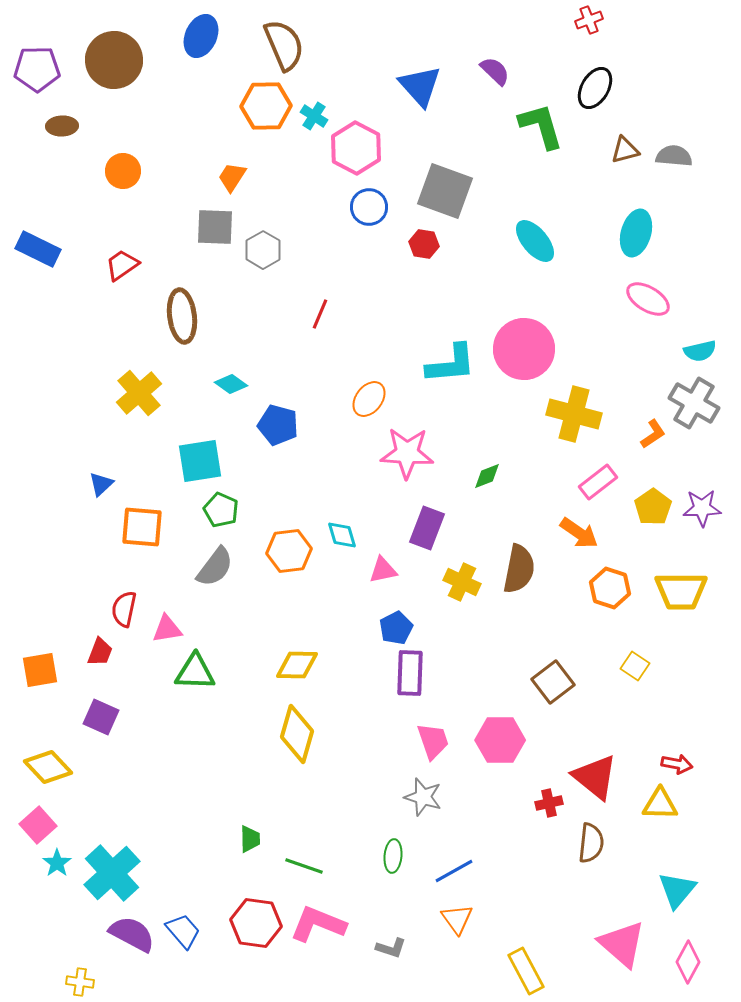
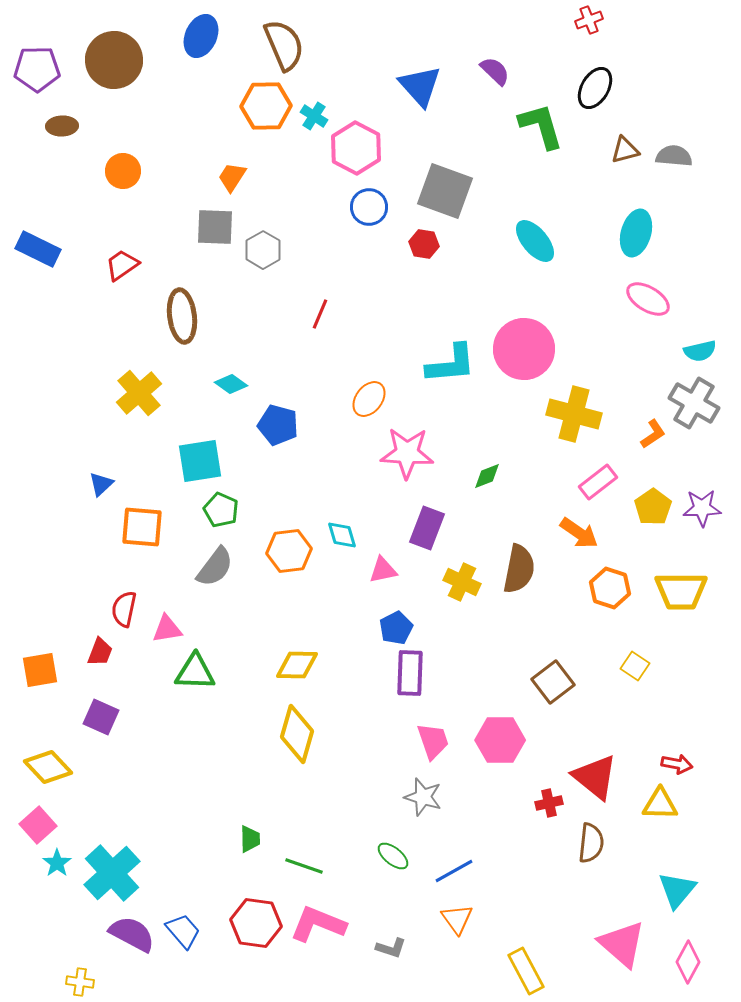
green ellipse at (393, 856): rotated 56 degrees counterclockwise
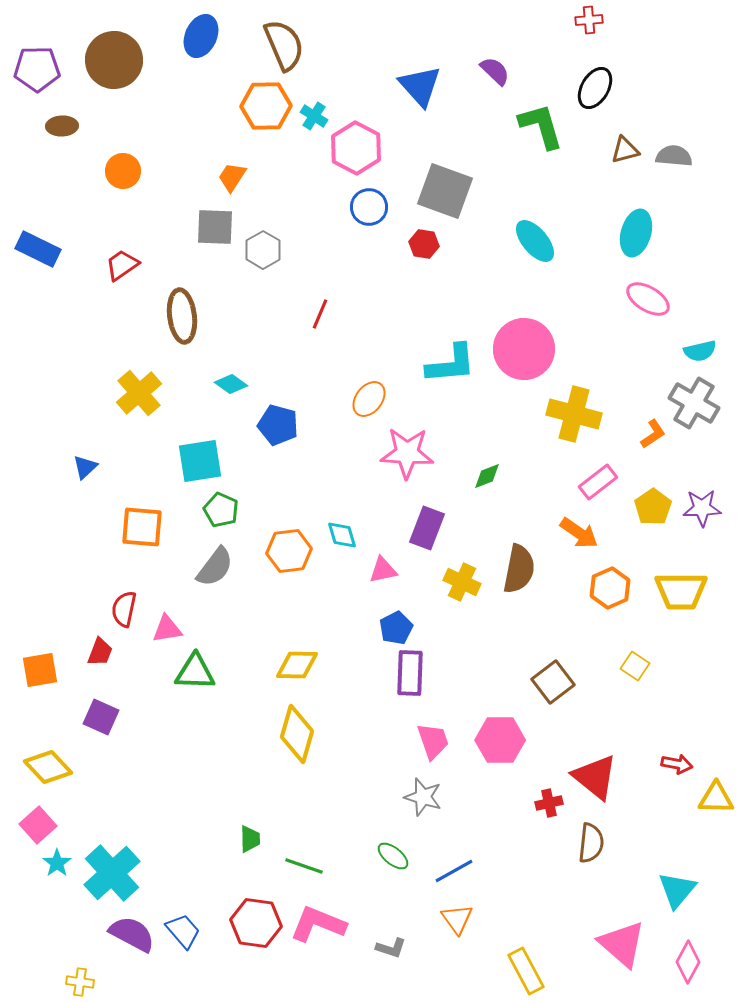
red cross at (589, 20): rotated 16 degrees clockwise
blue triangle at (101, 484): moved 16 px left, 17 px up
orange hexagon at (610, 588): rotated 18 degrees clockwise
yellow triangle at (660, 804): moved 56 px right, 6 px up
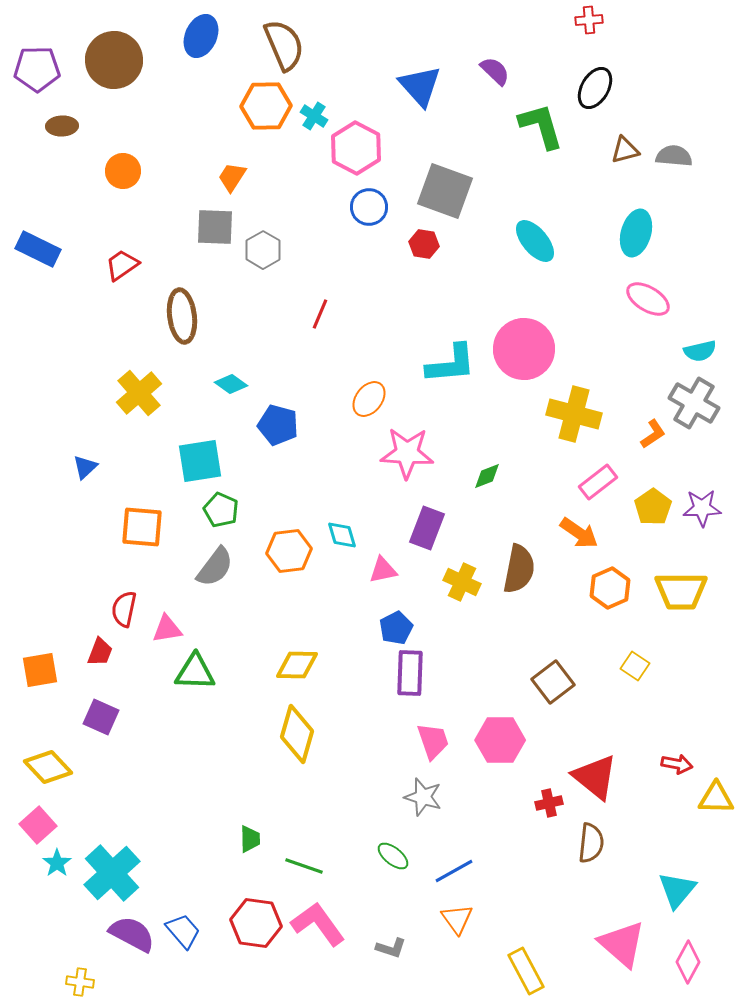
pink L-shape at (318, 924): rotated 32 degrees clockwise
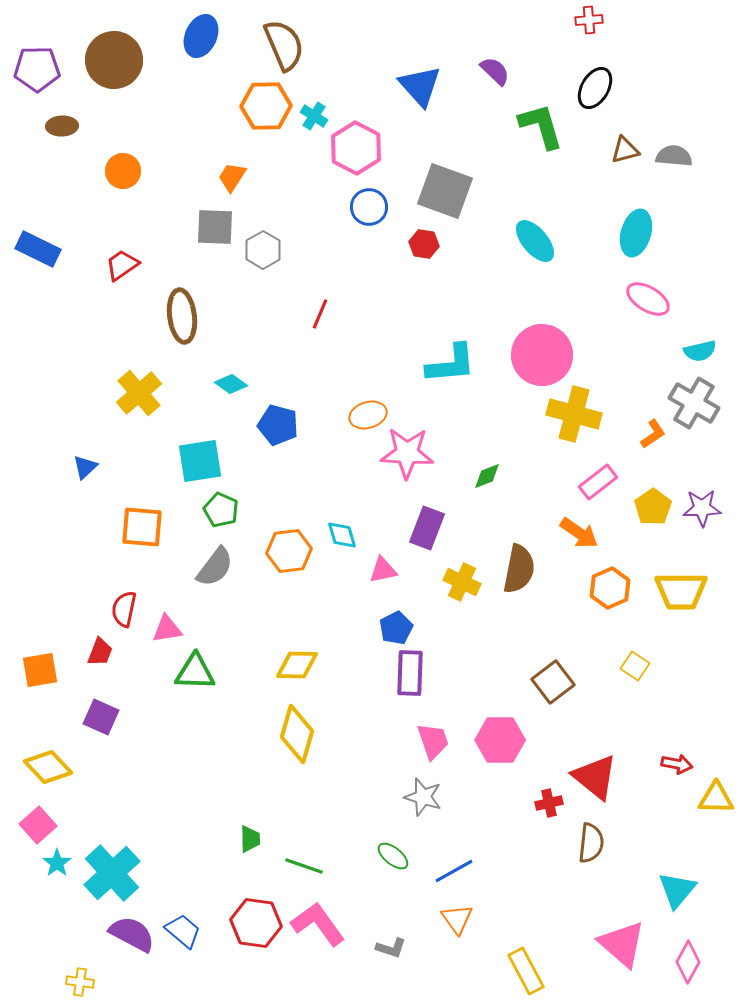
pink circle at (524, 349): moved 18 px right, 6 px down
orange ellipse at (369, 399): moved 1 px left, 16 px down; rotated 36 degrees clockwise
blue trapezoid at (183, 931): rotated 9 degrees counterclockwise
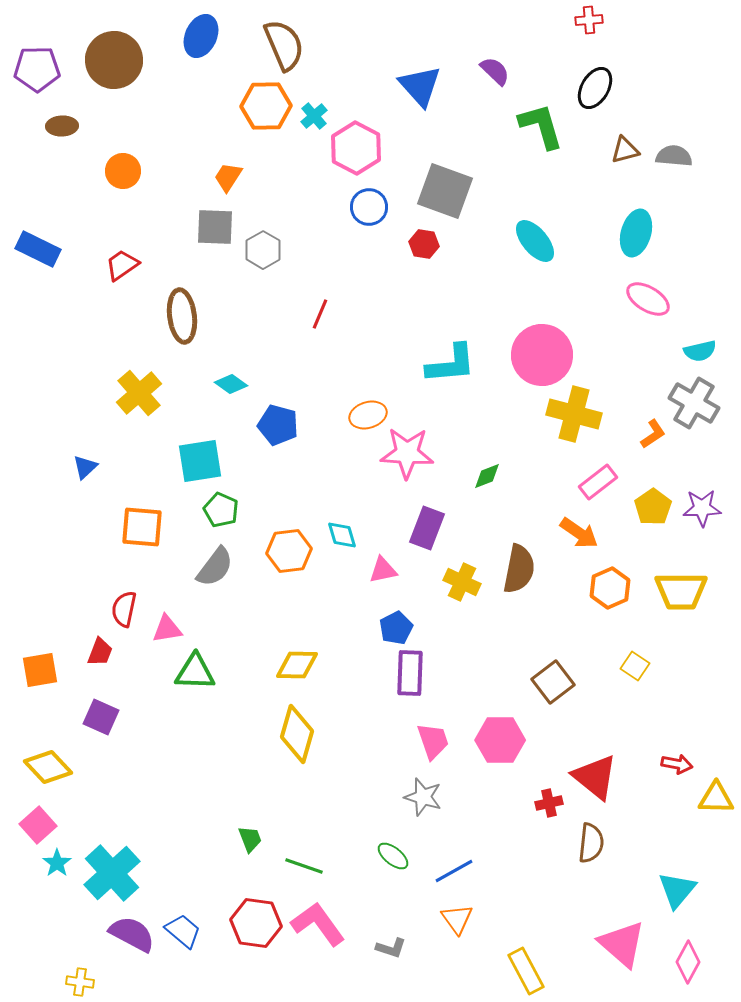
cyan cross at (314, 116): rotated 16 degrees clockwise
orange trapezoid at (232, 177): moved 4 px left
green trapezoid at (250, 839): rotated 20 degrees counterclockwise
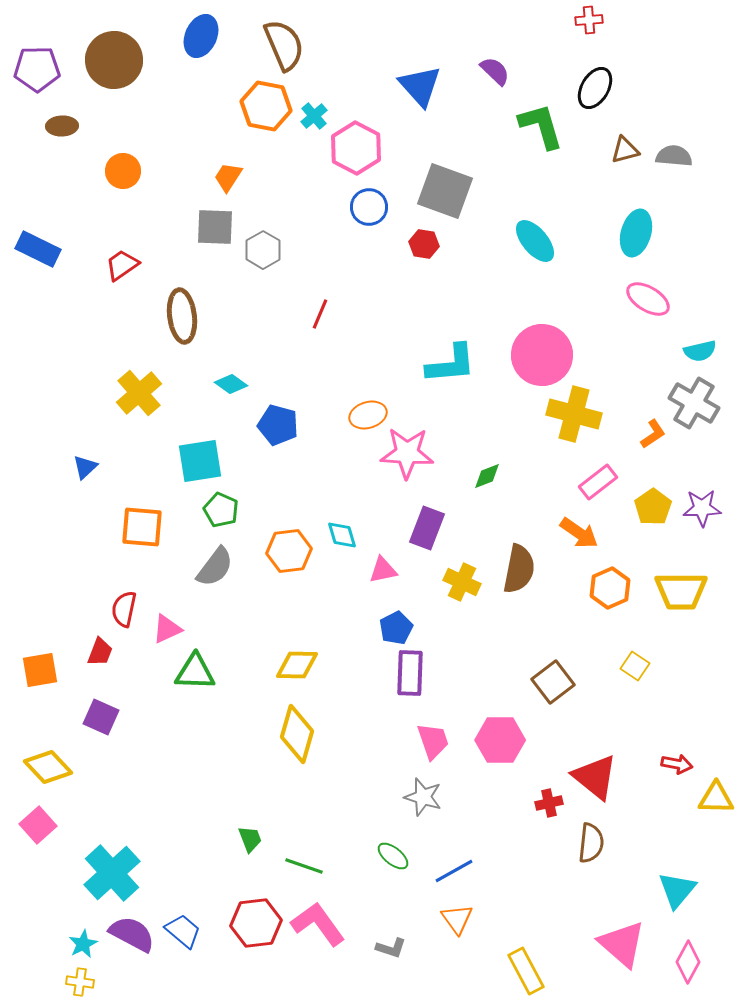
orange hexagon at (266, 106): rotated 12 degrees clockwise
pink triangle at (167, 629): rotated 16 degrees counterclockwise
cyan star at (57, 863): moved 26 px right, 81 px down; rotated 8 degrees clockwise
red hexagon at (256, 923): rotated 15 degrees counterclockwise
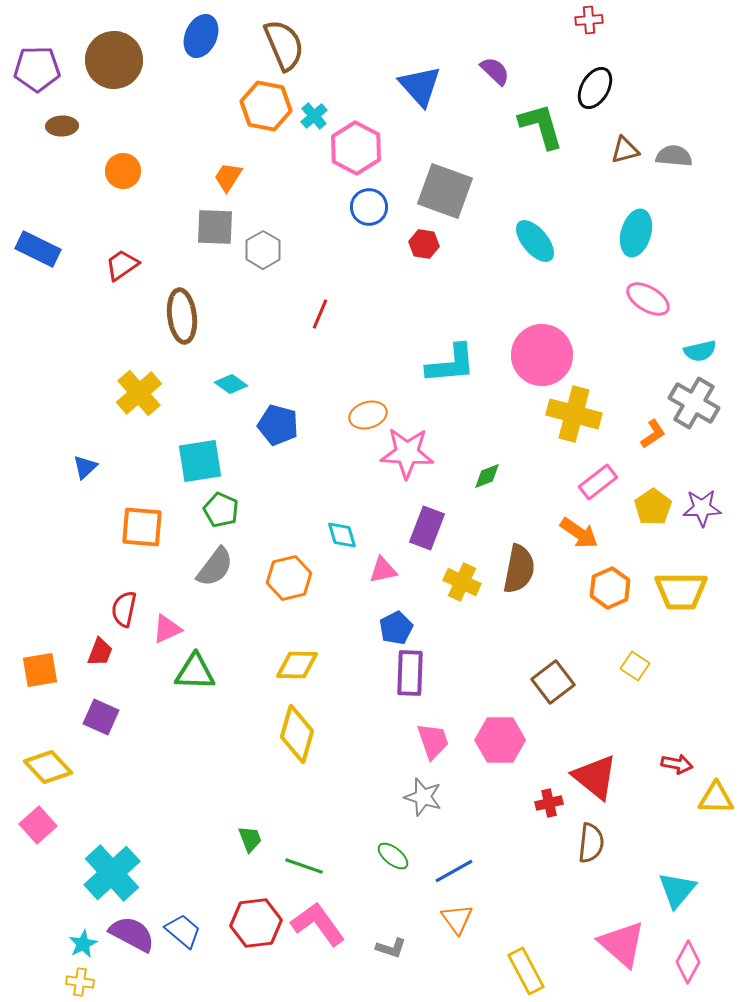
orange hexagon at (289, 551): moved 27 px down; rotated 6 degrees counterclockwise
